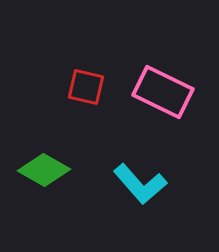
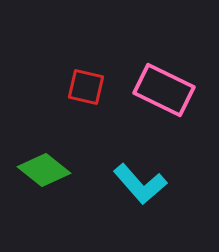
pink rectangle: moved 1 px right, 2 px up
green diamond: rotated 9 degrees clockwise
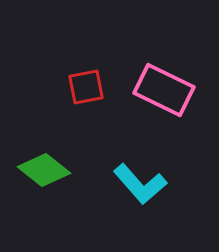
red square: rotated 24 degrees counterclockwise
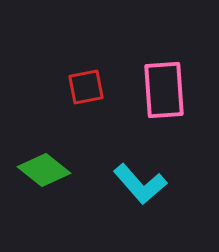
pink rectangle: rotated 60 degrees clockwise
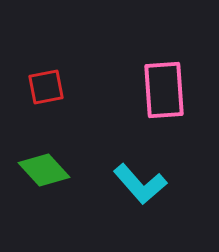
red square: moved 40 px left
green diamond: rotated 9 degrees clockwise
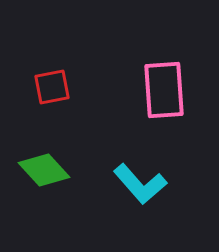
red square: moved 6 px right
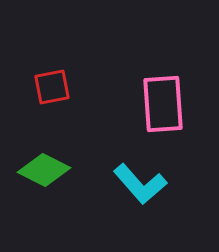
pink rectangle: moved 1 px left, 14 px down
green diamond: rotated 21 degrees counterclockwise
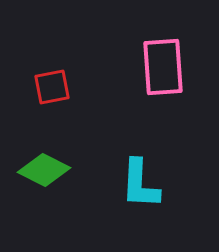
pink rectangle: moved 37 px up
cyan L-shape: rotated 44 degrees clockwise
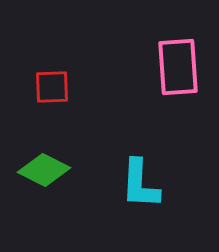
pink rectangle: moved 15 px right
red square: rotated 9 degrees clockwise
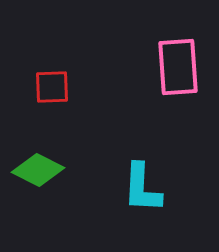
green diamond: moved 6 px left
cyan L-shape: moved 2 px right, 4 px down
